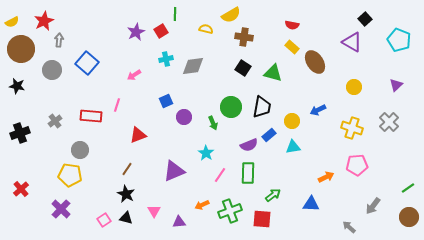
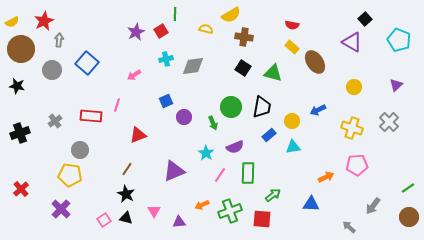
purple semicircle at (249, 145): moved 14 px left, 2 px down
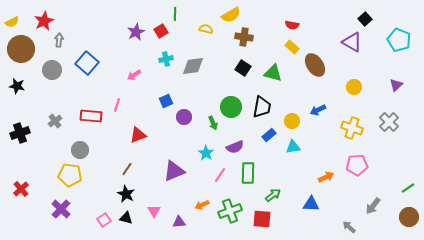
brown ellipse at (315, 62): moved 3 px down
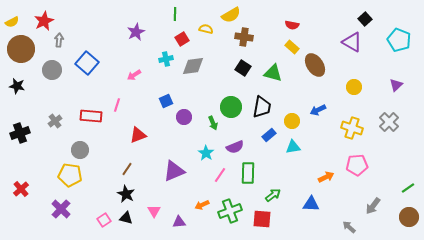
red square at (161, 31): moved 21 px right, 8 px down
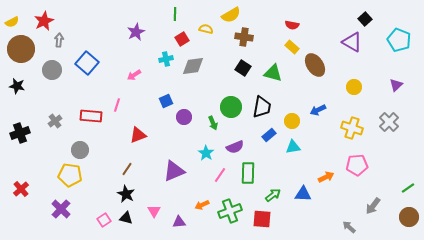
blue triangle at (311, 204): moved 8 px left, 10 px up
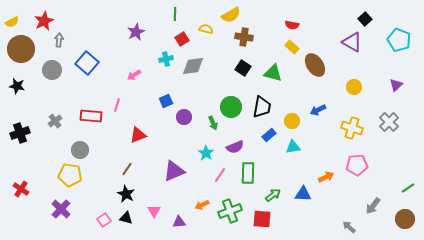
red cross at (21, 189): rotated 14 degrees counterclockwise
brown circle at (409, 217): moved 4 px left, 2 px down
